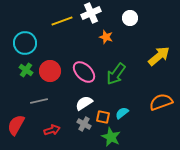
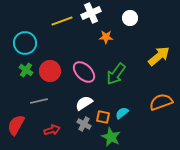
orange star: rotated 16 degrees counterclockwise
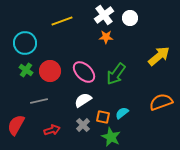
white cross: moved 13 px right, 2 px down; rotated 12 degrees counterclockwise
white semicircle: moved 1 px left, 3 px up
gray cross: moved 1 px left, 1 px down; rotated 16 degrees clockwise
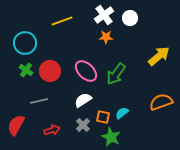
pink ellipse: moved 2 px right, 1 px up
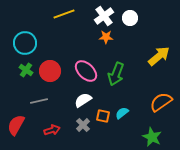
white cross: moved 1 px down
yellow line: moved 2 px right, 7 px up
green arrow: rotated 15 degrees counterclockwise
orange semicircle: rotated 15 degrees counterclockwise
orange square: moved 1 px up
green star: moved 41 px right
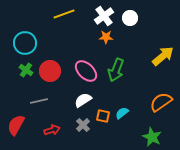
yellow arrow: moved 4 px right
green arrow: moved 4 px up
